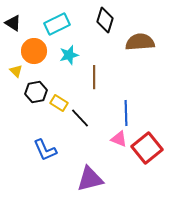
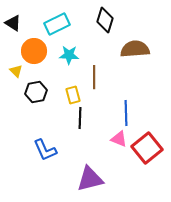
brown semicircle: moved 5 px left, 7 px down
cyan star: rotated 18 degrees clockwise
yellow rectangle: moved 14 px right, 8 px up; rotated 42 degrees clockwise
black line: rotated 45 degrees clockwise
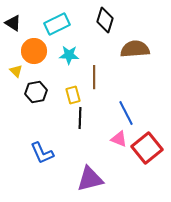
blue line: rotated 25 degrees counterclockwise
blue L-shape: moved 3 px left, 3 px down
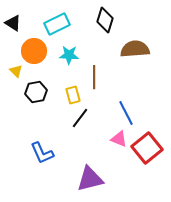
black line: rotated 35 degrees clockwise
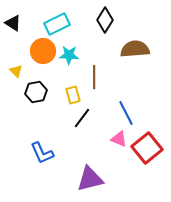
black diamond: rotated 15 degrees clockwise
orange circle: moved 9 px right
black line: moved 2 px right
